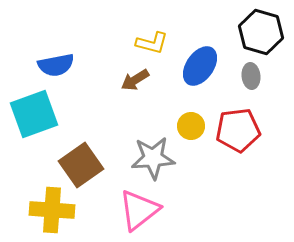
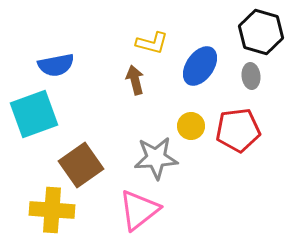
brown arrow: rotated 108 degrees clockwise
gray star: moved 3 px right
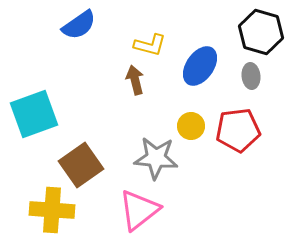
yellow L-shape: moved 2 px left, 2 px down
blue semicircle: moved 23 px right, 40 px up; rotated 24 degrees counterclockwise
gray star: rotated 9 degrees clockwise
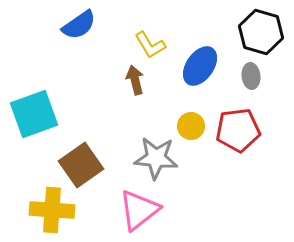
yellow L-shape: rotated 44 degrees clockwise
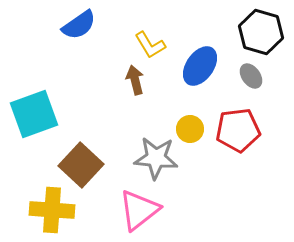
gray ellipse: rotated 30 degrees counterclockwise
yellow circle: moved 1 px left, 3 px down
brown square: rotated 12 degrees counterclockwise
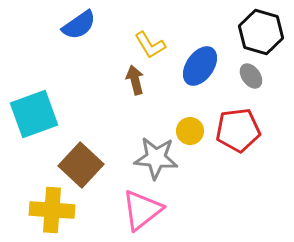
yellow circle: moved 2 px down
pink triangle: moved 3 px right
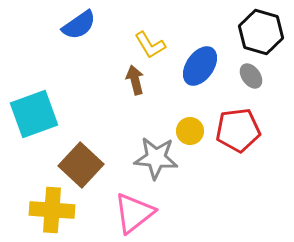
pink triangle: moved 8 px left, 3 px down
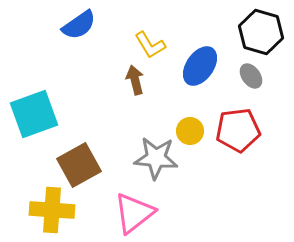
brown square: moved 2 px left; rotated 18 degrees clockwise
